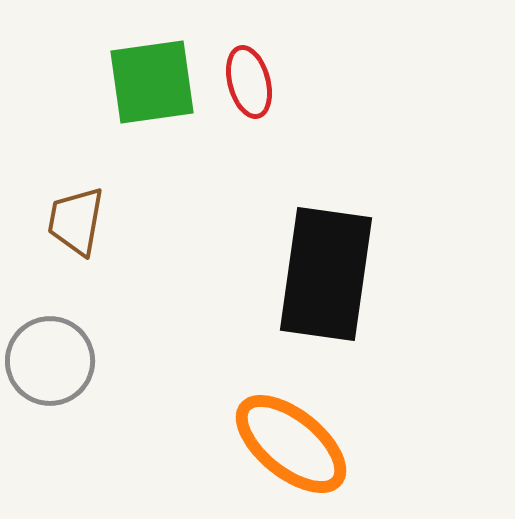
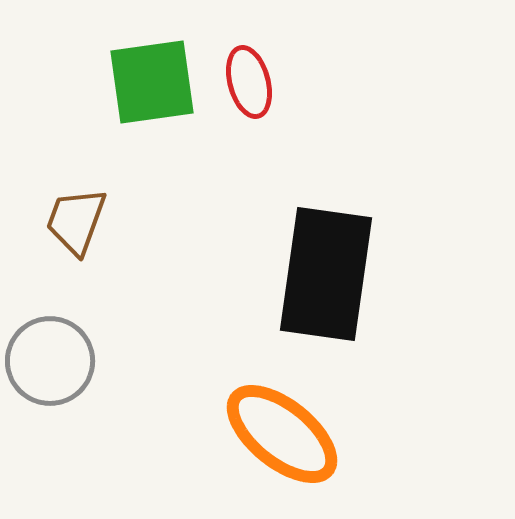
brown trapezoid: rotated 10 degrees clockwise
orange ellipse: moved 9 px left, 10 px up
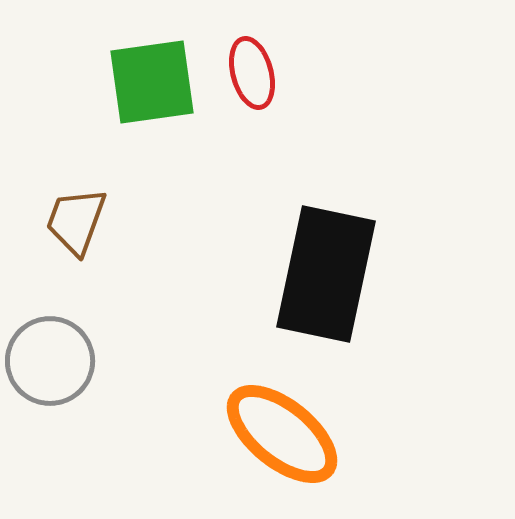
red ellipse: moved 3 px right, 9 px up
black rectangle: rotated 4 degrees clockwise
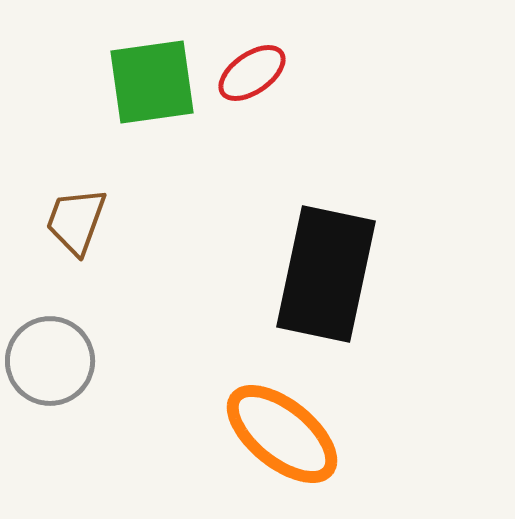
red ellipse: rotated 70 degrees clockwise
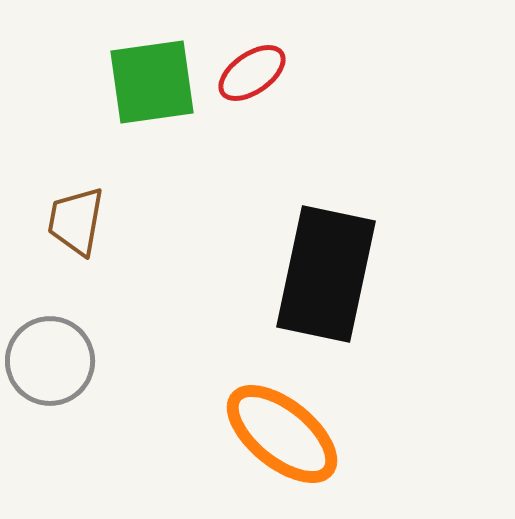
brown trapezoid: rotated 10 degrees counterclockwise
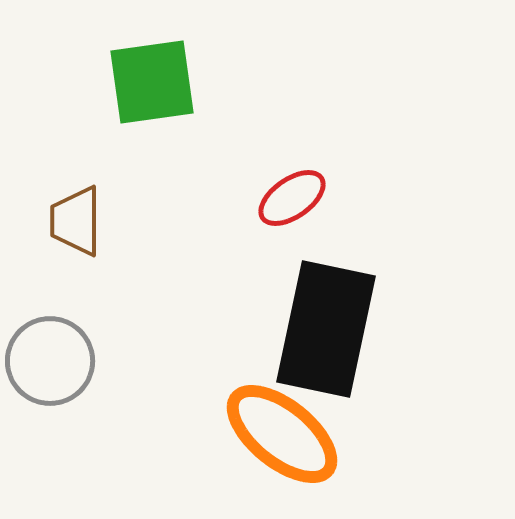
red ellipse: moved 40 px right, 125 px down
brown trapezoid: rotated 10 degrees counterclockwise
black rectangle: moved 55 px down
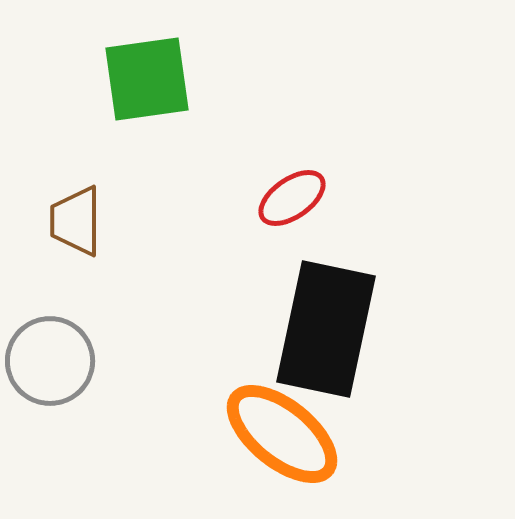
green square: moved 5 px left, 3 px up
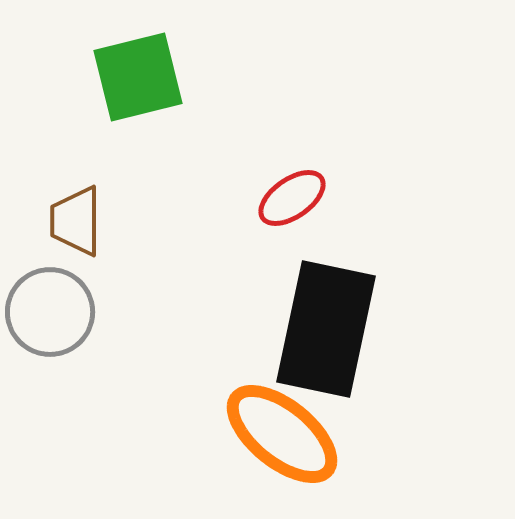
green square: moved 9 px left, 2 px up; rotated 6 degrees counterclockwise
gray circle: moved 49 px up
